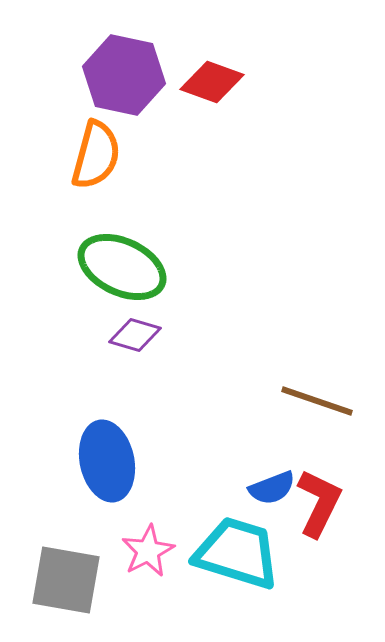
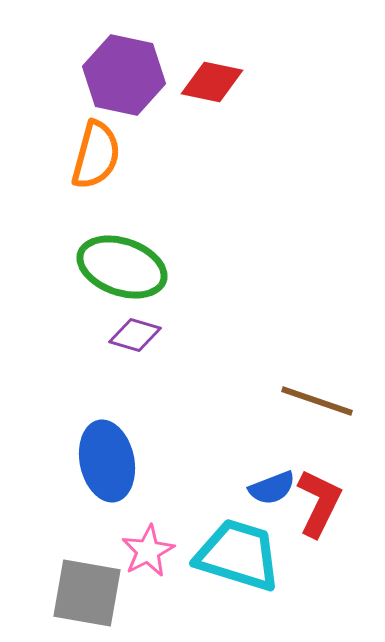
red diamond: rotated 8 degrees counterclockwise
green ellipse: rotated 6 degrees counterclockwise
cyan trapezoid: moved 1 px right, 2 px down
gray square: moved 21 px right, 13 px down
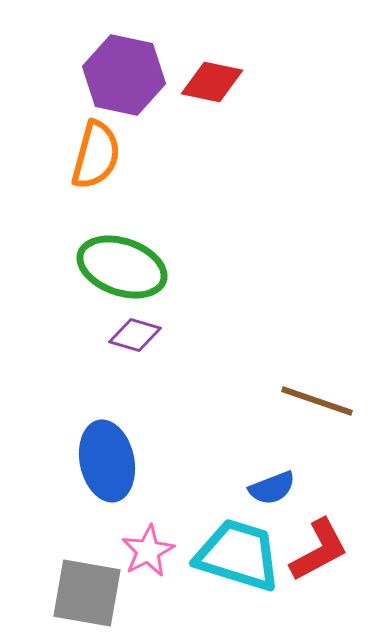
red L-shape: moved 47 px down; rotated 36 degrees clockwise
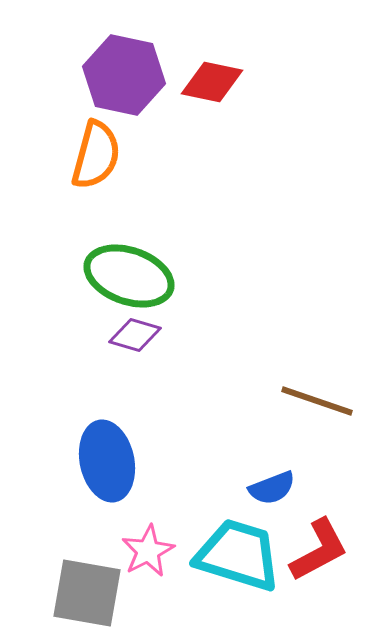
green ellipse: moved 7 px right, 9 px down
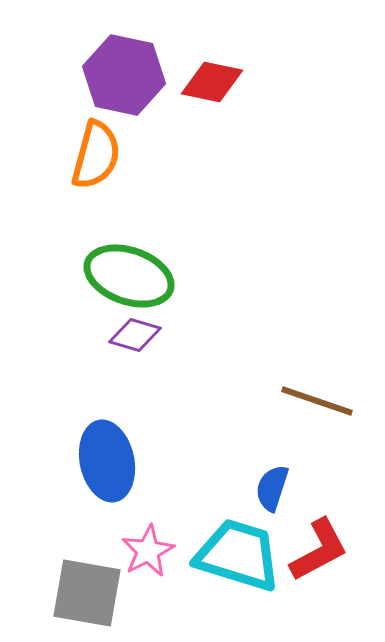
blue semicircle: rotated 129 degrees clockwise
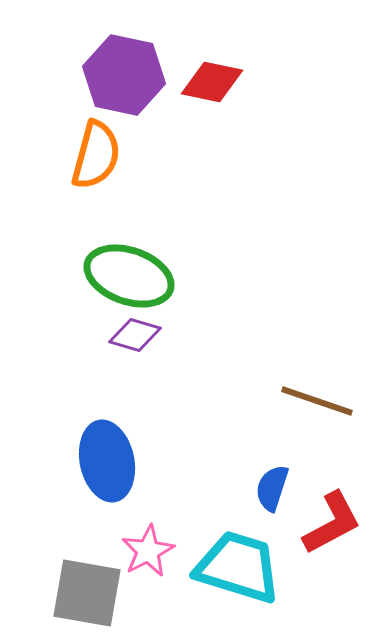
red L-shape: moved 13 px right, 27 px up
cyan trapezoid: moved 12 px down
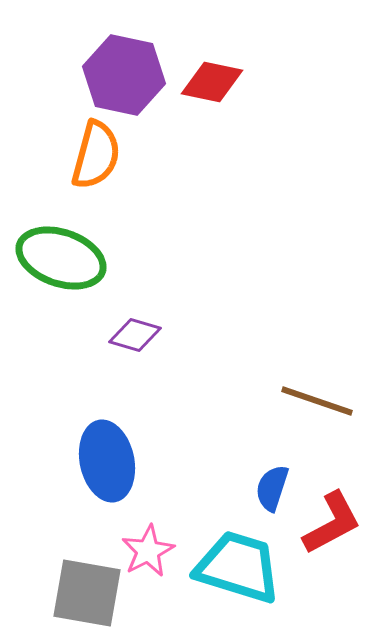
green ellipse: moved 68 px left, 18 px up
